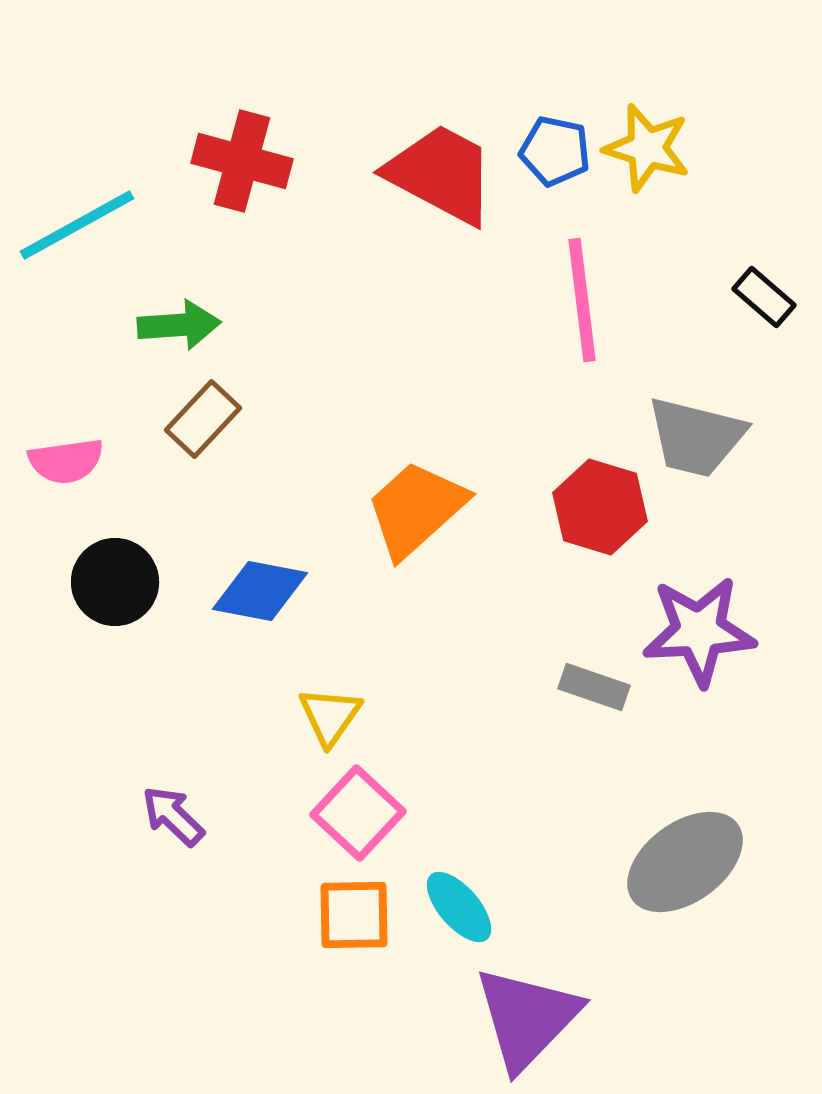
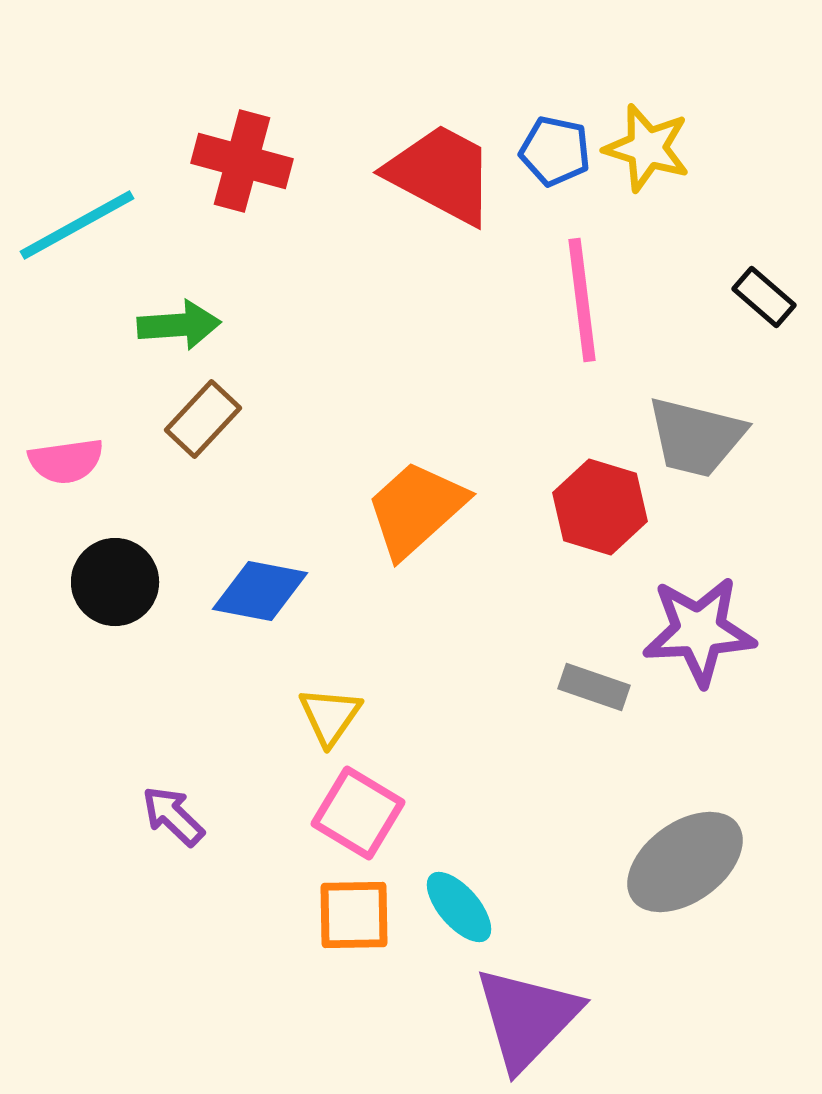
pink square: rotated 12 degrees counterclockwise
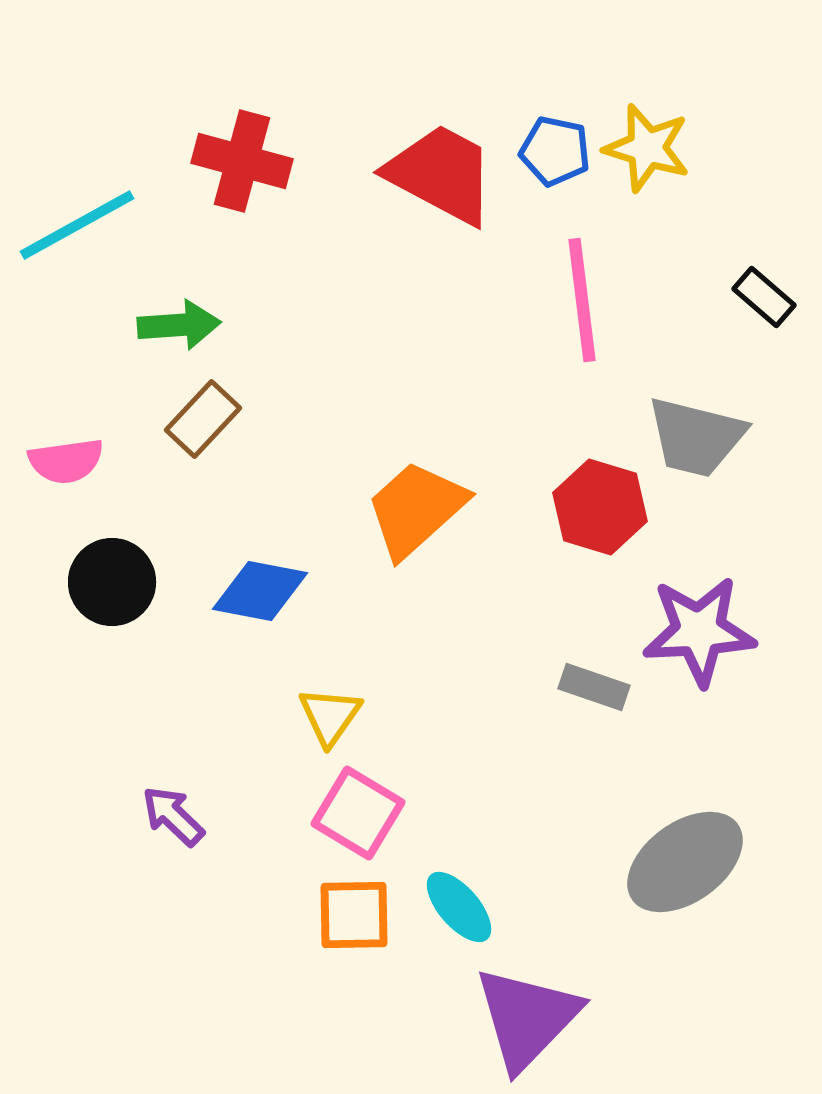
black circle: moved 3 px left
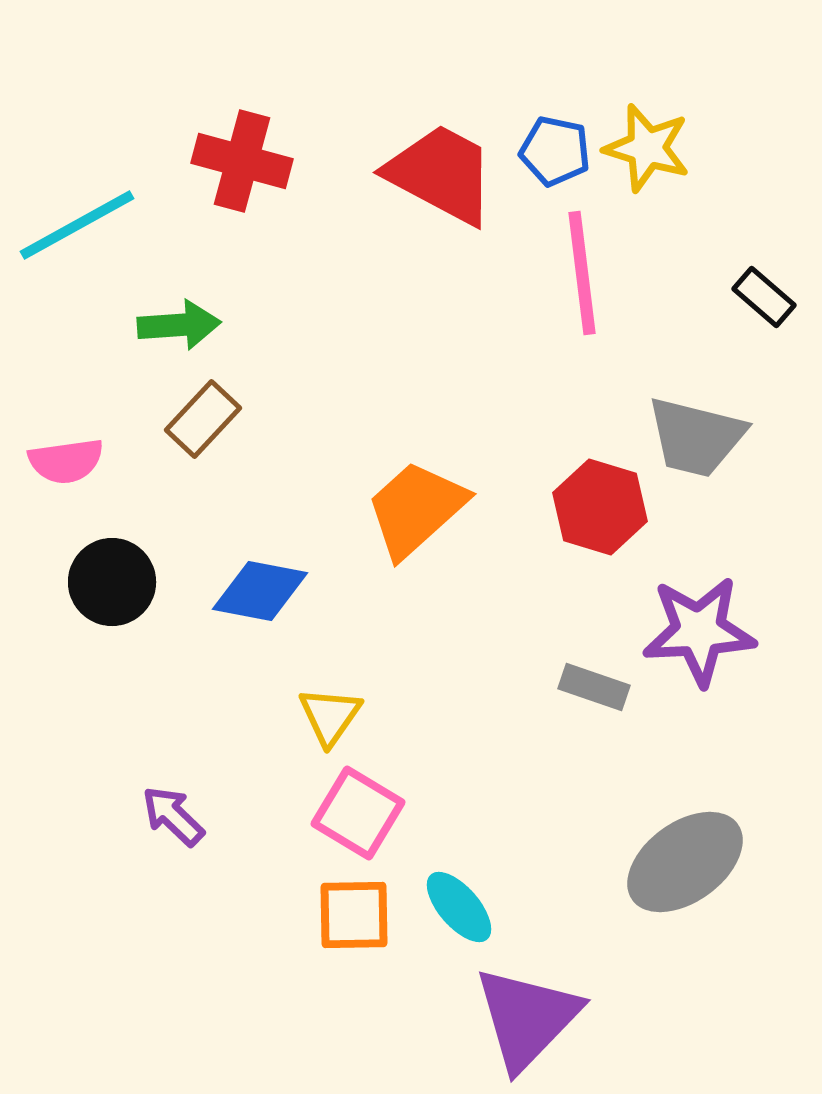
pink line: moved 27 px up
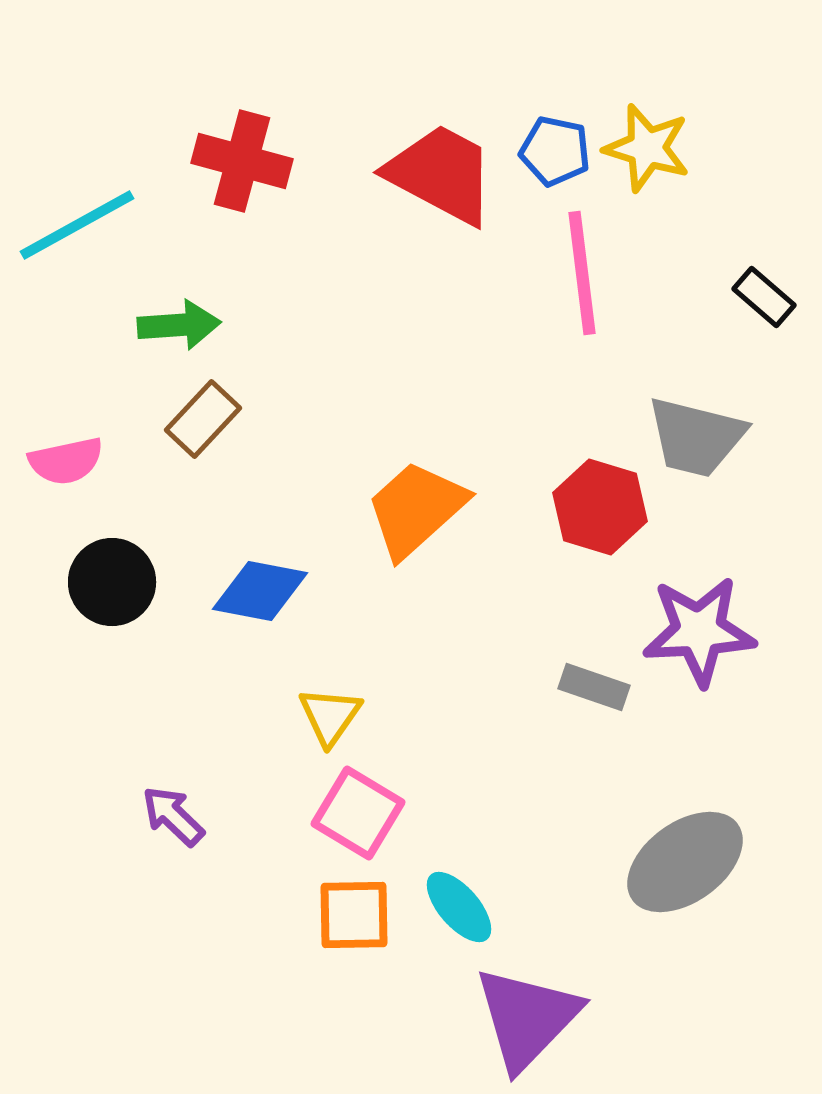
pink semicircle: rotated 4 degrees counterclockwise
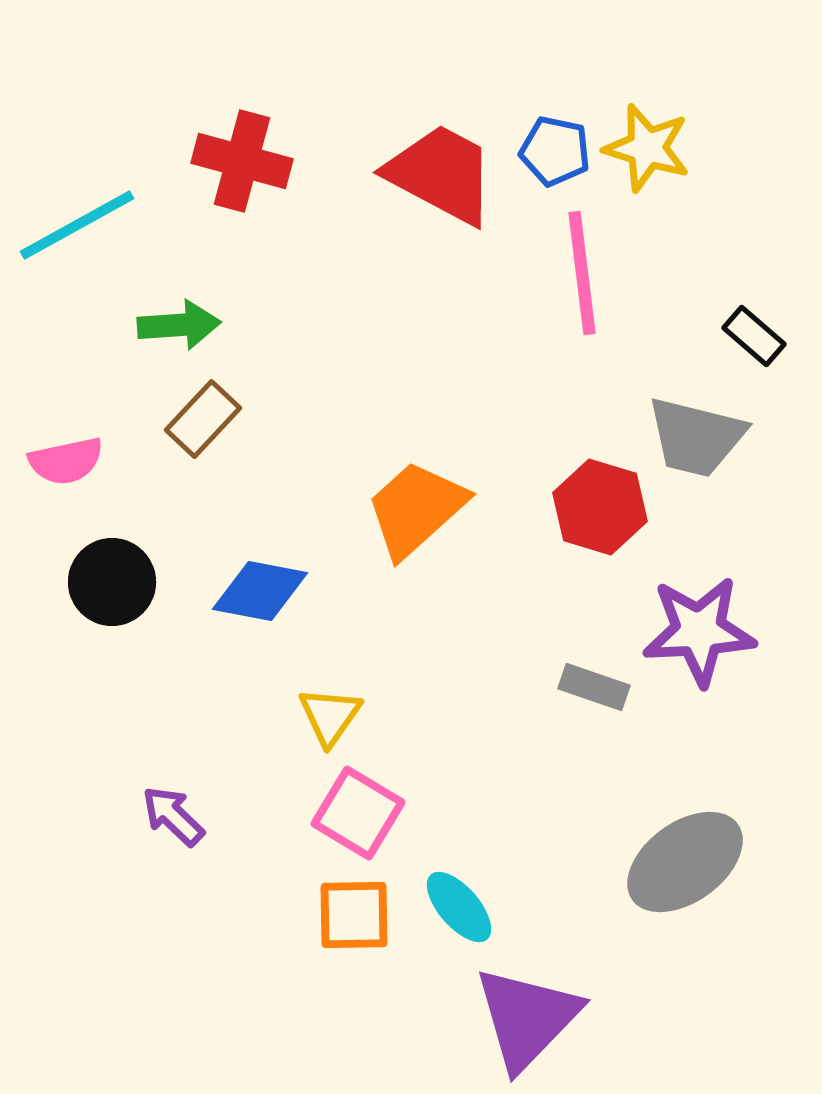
black rectangle: moved 10 px left, 39 px down
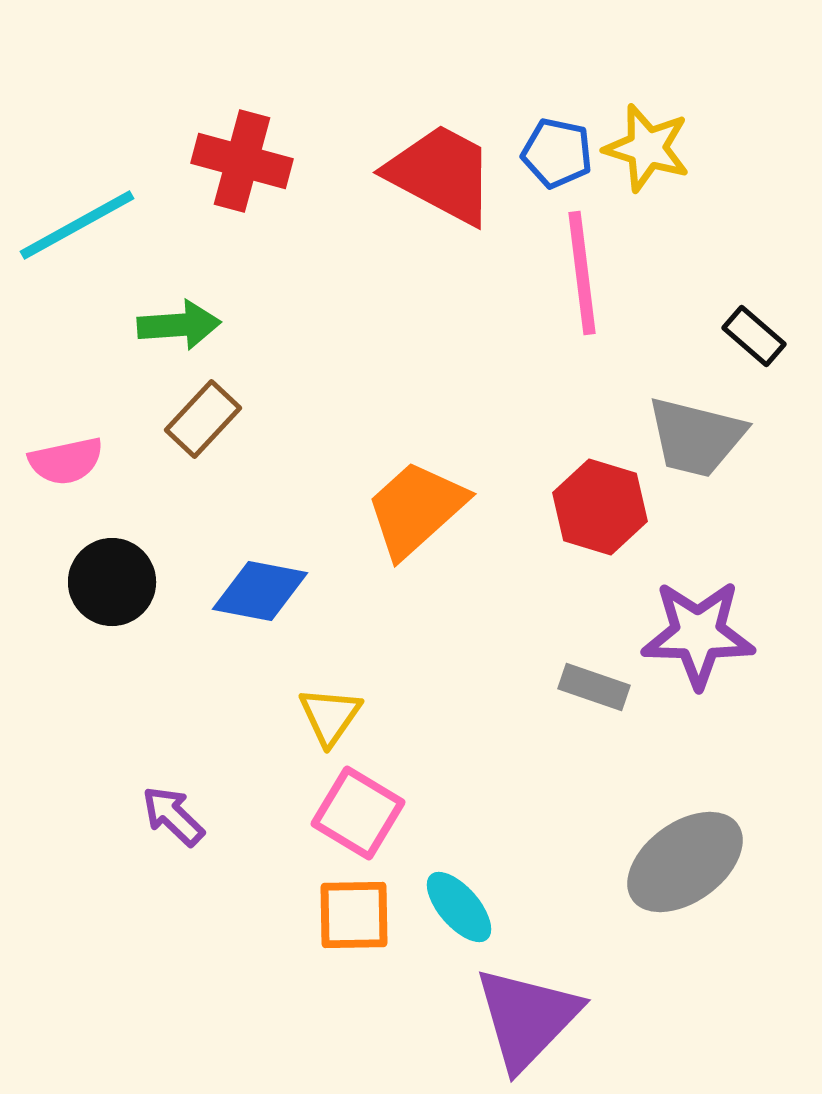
blue pentagon: moved 2 px right, 2 px down
purple star: moved 1 px left, 3 px down; rotated 4 degrees clockwise
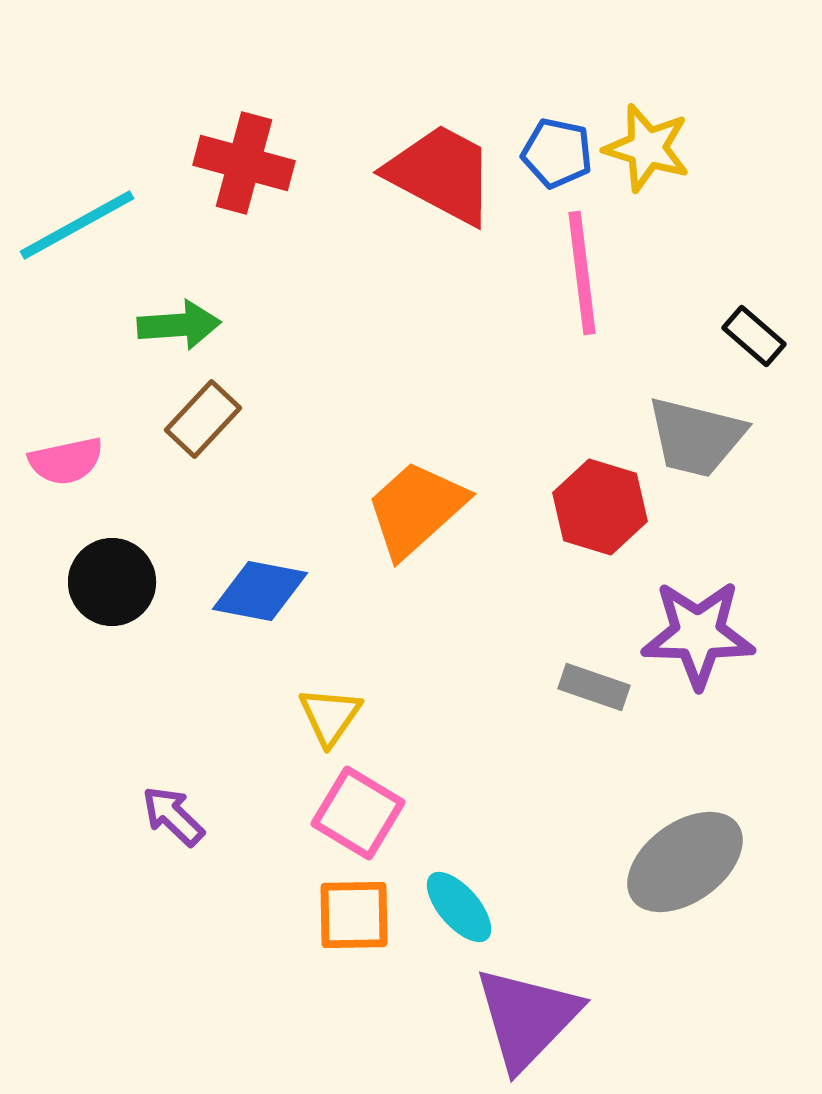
red cross: moved 2 px right, 2 px down
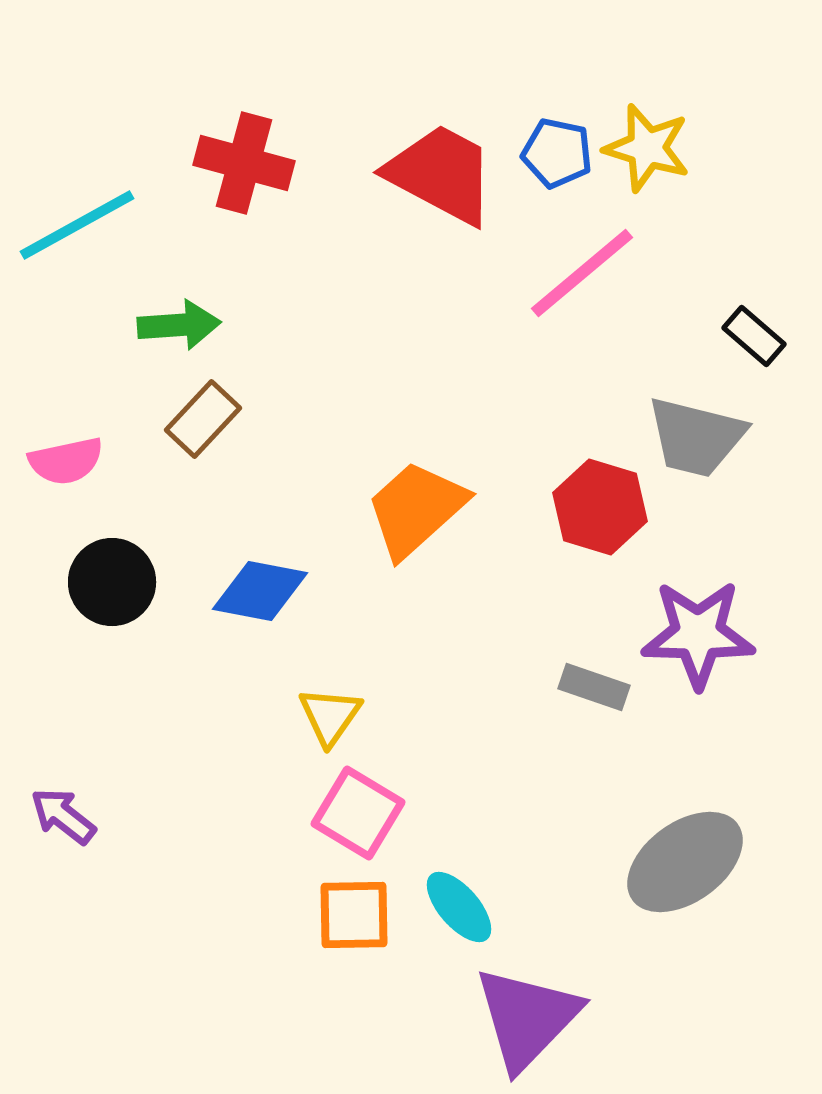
pink line: rotated 57 degrees clockwise
purple arrow: moved 110 px left; rotated 6 degrees counterclockwise
